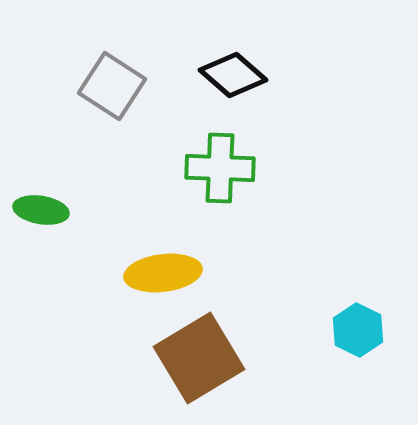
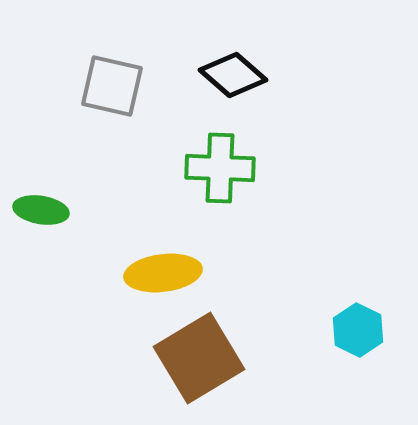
gray square: rotated 20 degrees counterclockwise
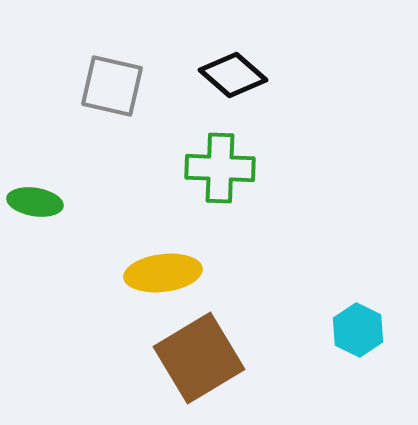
green ellipse: moved 6 px left, 8 px up
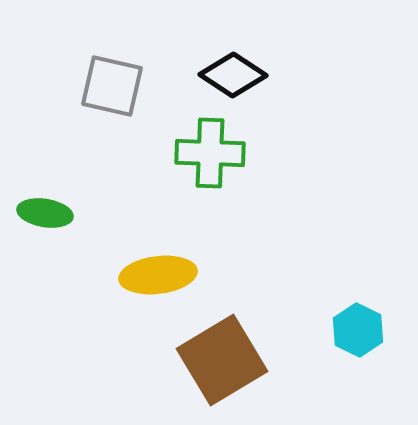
black diamond: rotated 8 degrees counterclockwise
green cross: moved 10 px left, 15 px up
green ellipse: moved 10 px right, 11 px down
yellow ellipse: moved 5 px left, 2 px down
brown square: moved 23 px right, 2 px down
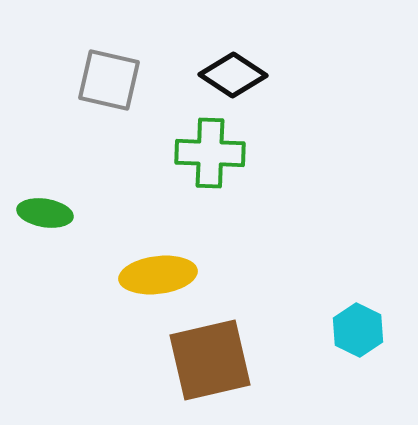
gray square: moved 3 px left, 6 px up
brown square: moved 12 px left; rotated 18 degrees clockwise
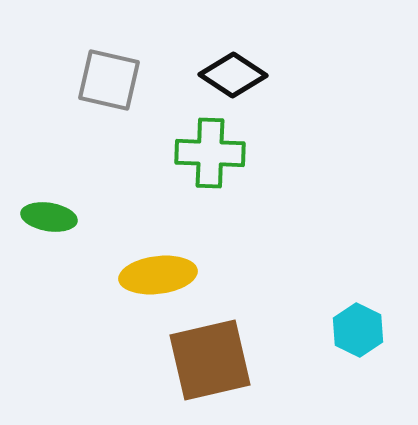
green ellipse: moved 4 px right, 4 px down
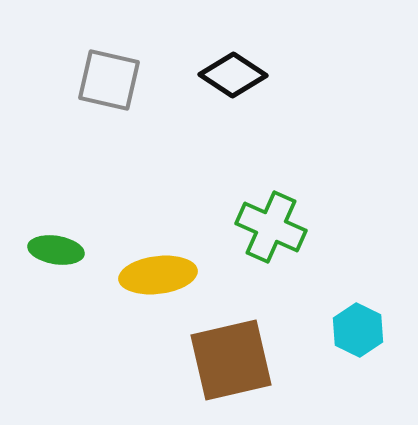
green cross: moved 61 px right, 74 px down; rotated 22 degrees clockwise
green ellipse: moved 7 px right, 33 px down
brown square: moved 21 px right
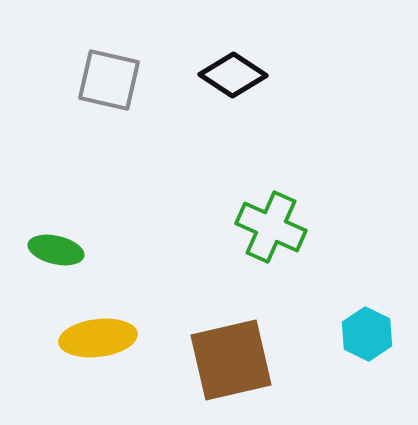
green ellipse: rotated 4 degrees clockwise
yellow ellipse: moved 60 px left, 63 px down
cyan hexagon: moved 9 px right, 4 px down
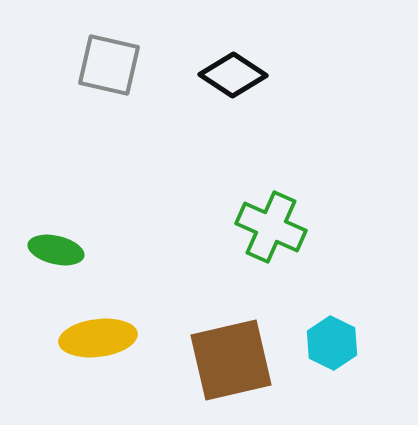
gray square: moved 15 px up
cyan hexagon: moved 35 px left, 9 px down
